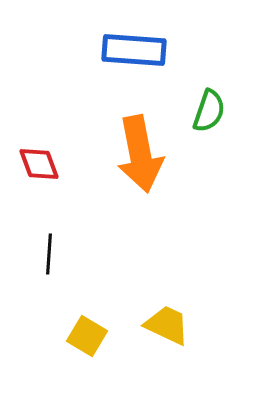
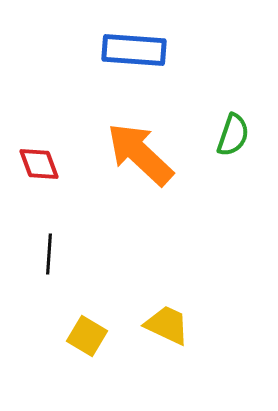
green semicircle: moved 24 px right, 24 px down
orange arrow: rotated 144 degrees clockwise
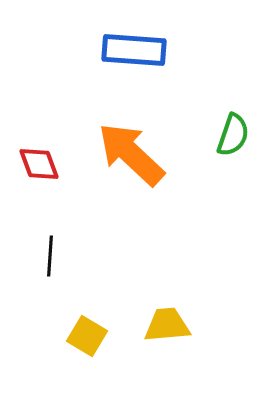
orange arrow: moved 9 px left
black line: moved 1 px right, 2 px down
yellow trapezoid: rotated 30 degrees counterclockwise
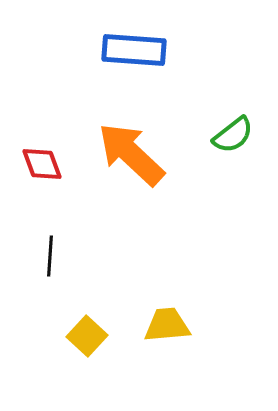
green semicircle: rotated 33 degrees clockwise
red diamond: moved 3 px right
yellow square: rotated 12 degrees clockwise
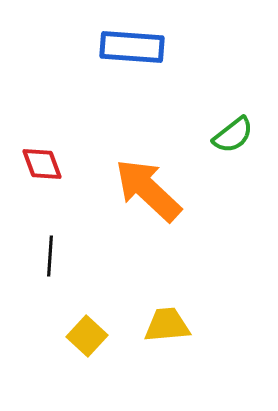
blue rectangle: moved 2 px left, 3 px up
orange arrow: moved 17 px right, 36 px down
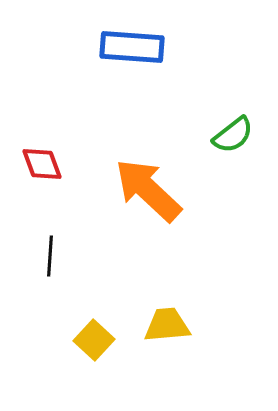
yellow square: moved 7 px right, 4 px down
